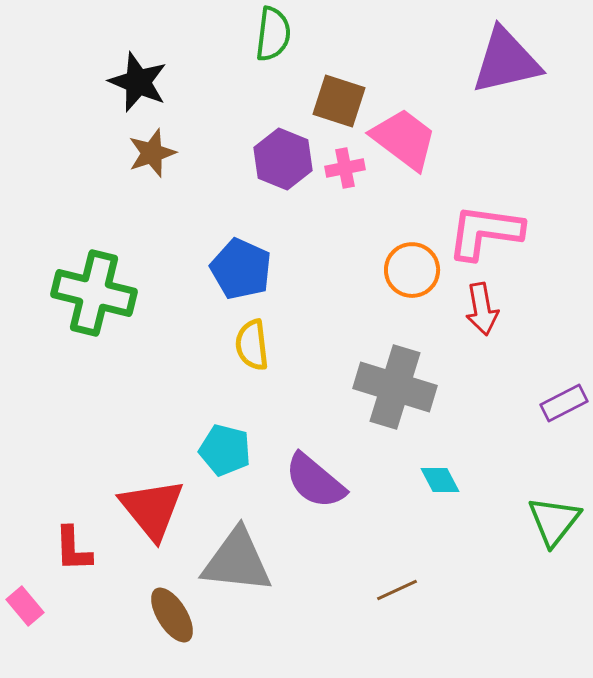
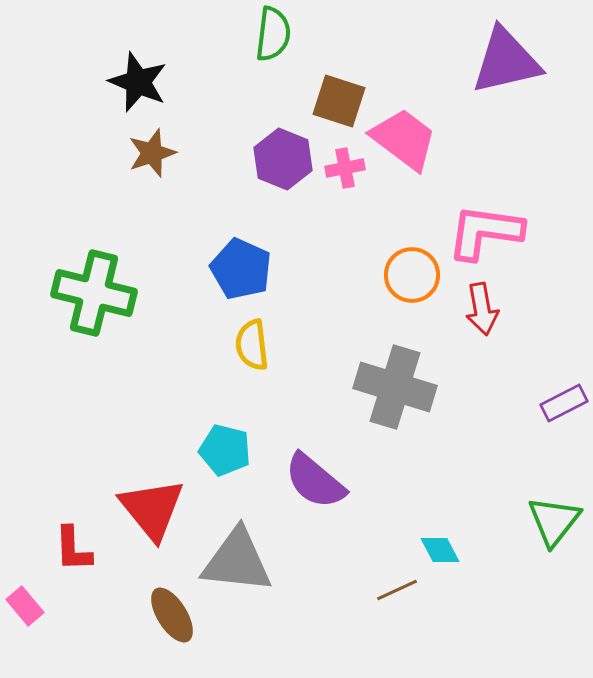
orange circle: moved 5 px down
cyan diamond: moved 70 px down
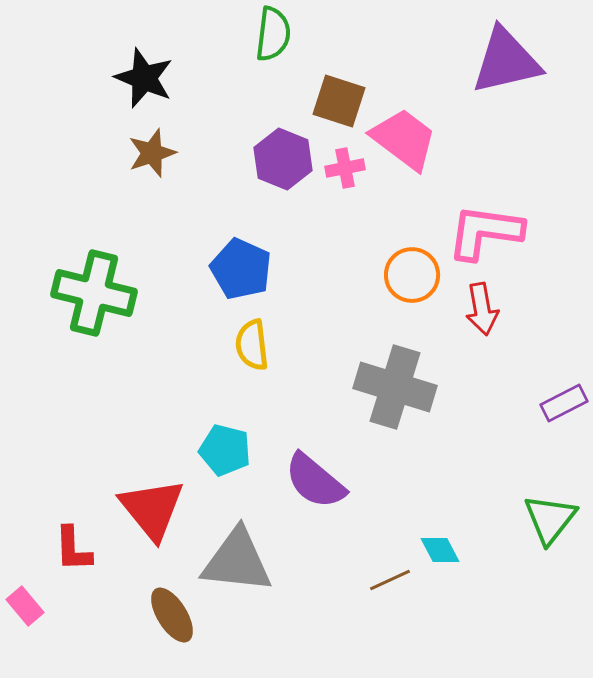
black star: moved 6 px right, 4 px up
green triangle: moved 4 px left, 2 px up
brown line: moved 7 px left, 10 px up
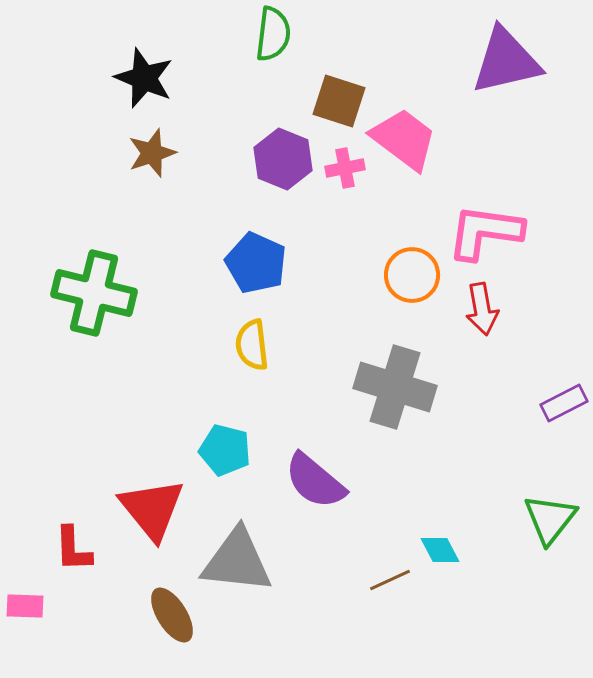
blue pentagon: moved 15 px right, 6 px up
pink rectangle: rotated 48 degrees counterclockwise
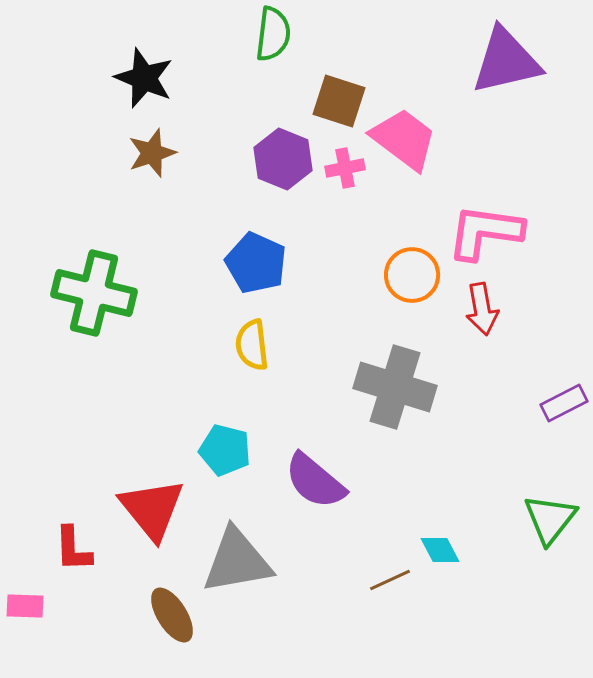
gray triangle: rotated 16 degrees counterclockwise
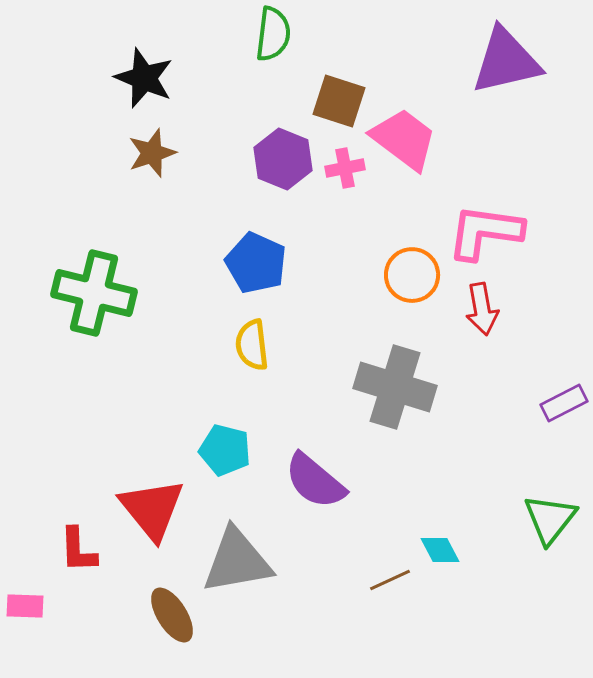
red L-shape: moved 5 px right, 1 px down
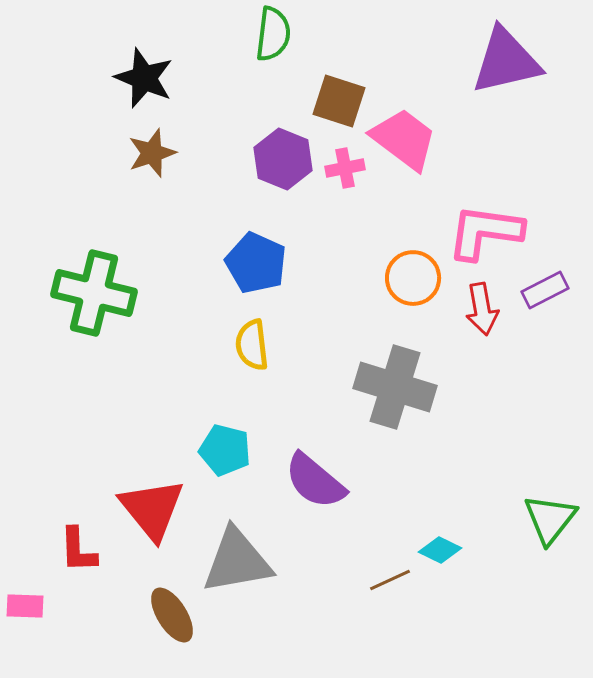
orange circle: moved 1 px right, 3 px down
purple rectangle: moved 19 px left, 113 px up
cyan diamond: rotated 36 degrees counterclockwise
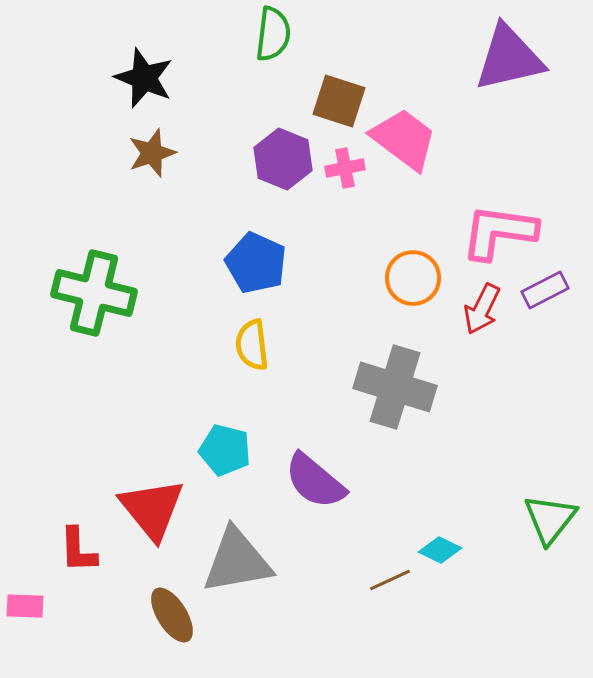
purple triangle: moved 3 px right, 3 px up
pink L-shape: moved 14 px right
red arrow: rotated 36 degrees clockwise
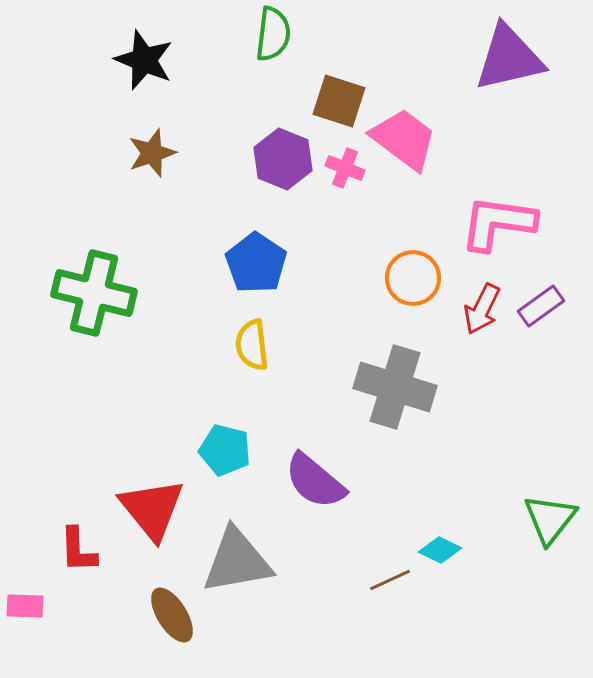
black star: moved 18 px up
pink cross: rotated 33 degrees clockwise
pink L-shape: moved 1 px left, 9 px up
blue pentagon: rotated 10 degrees clockwise
purple rectangle: moved 4 px left, 16 px down; rotated 9 degrees counterclockwise
